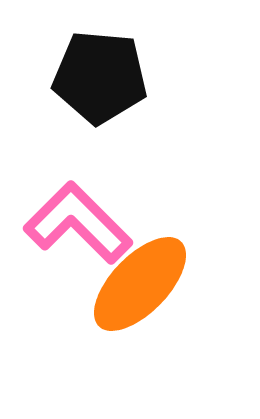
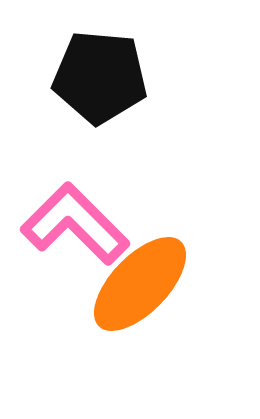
pink L-shape: moved 3 px left, 1 px down
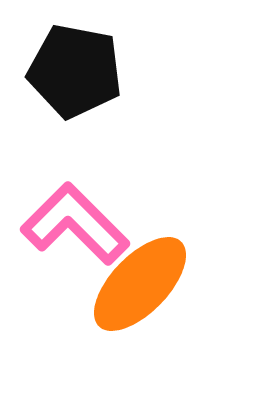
black pentagon: moved 25 px left, 6 px up; rotated 6 degrees clockwise
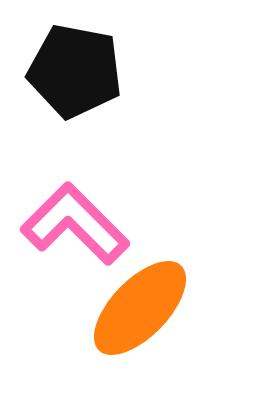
orange ellipse: moved 24 px down
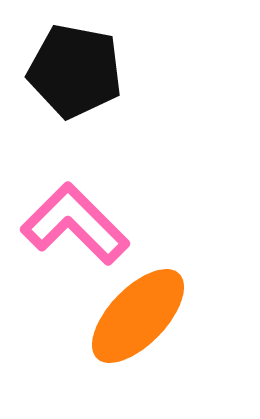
orange ellipse: moved 2 px left, 8 px down
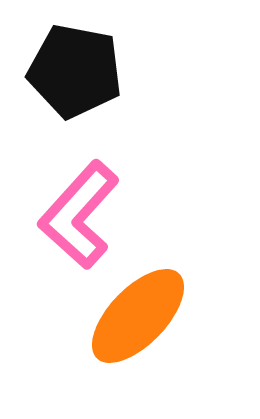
pink L-shape: moved 4 px right, 9 px up; rotated 93 degrees counterclockwise
